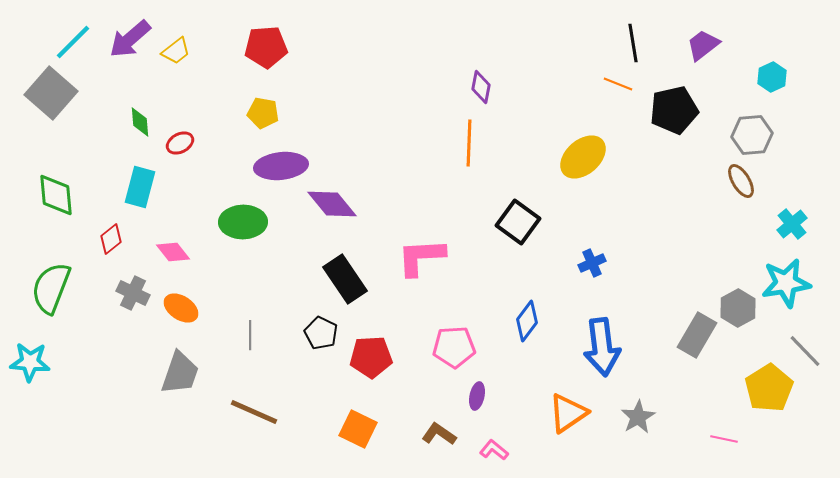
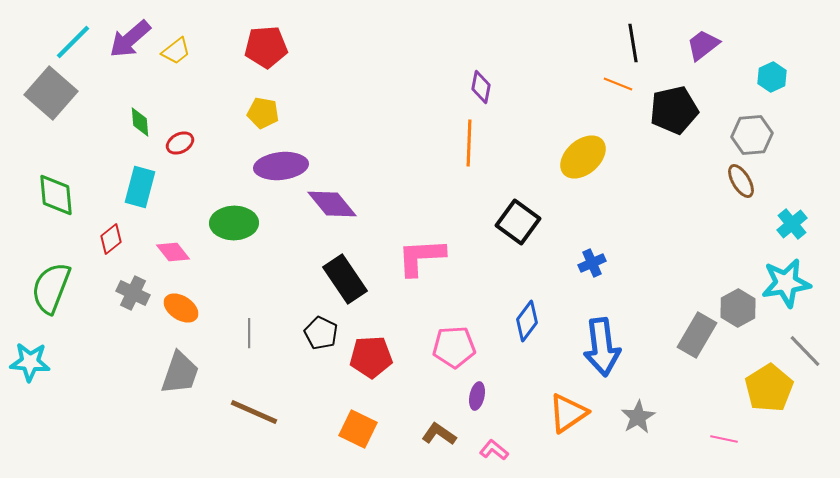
green ellipse at (243, 222): moved 9 px left, 1 px down
gray line at (250, 335): moved 1 px left, 2 px up
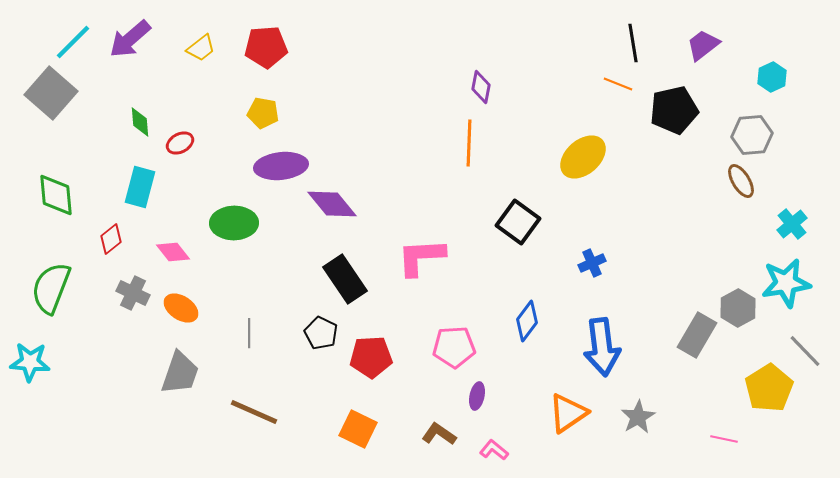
yellow trapezoid at (176, 51): moved 25 px right, 3 px up
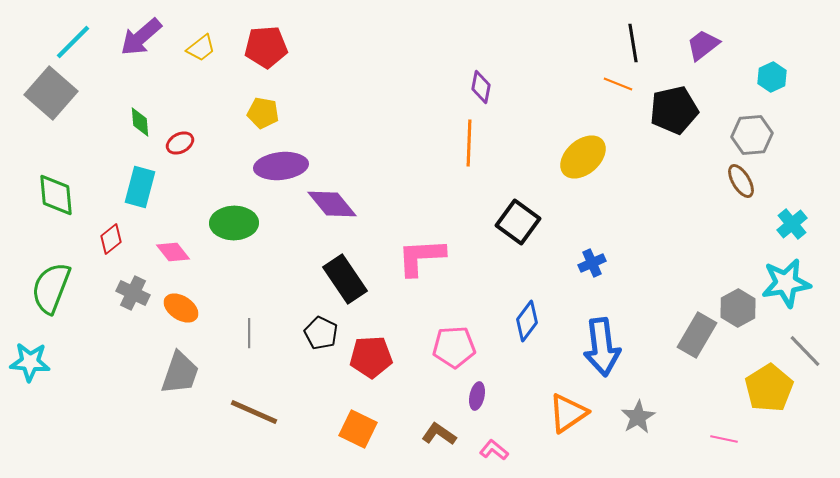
purple arrow at (130, 39): moved 11 px right, 2 px up
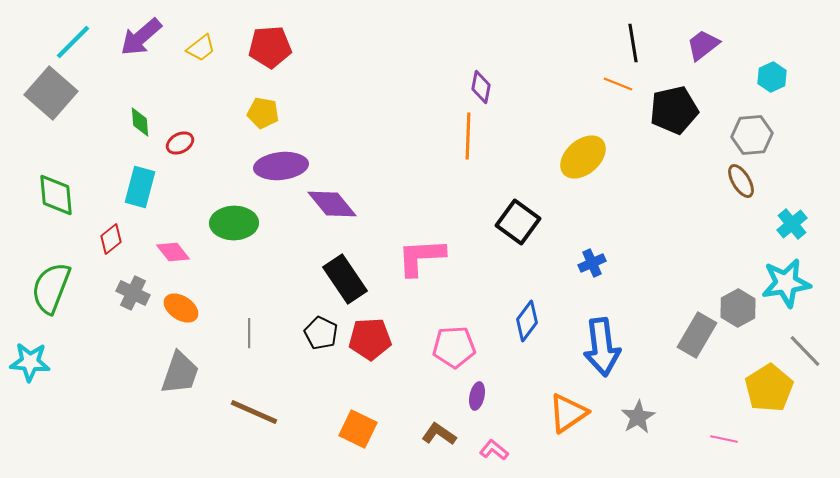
red pentagon at (266, 47): moved 4 px right
orange line at (469, 143): moved 1 px left, 7 px up
red pentagon at (371, 357): moved 1 px left, 18 px up
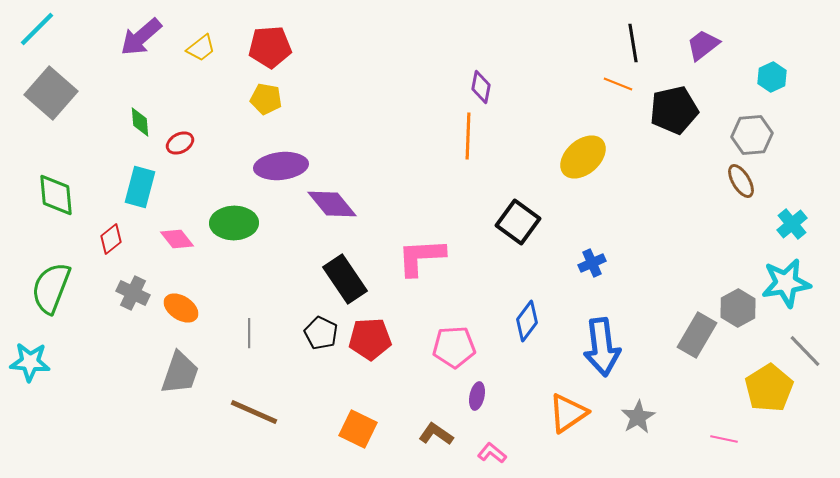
cyan line at (73, 42): moved 36 px left, 13 px up
yellow pentagon at (263, 113): moved 3 px right, 14 px up
pink diamond at (173, 252): moved 4 px right, 13 px up
brown L-shape at (439, 434): moved 3 px left
pink L-shape at (494, 450): moved 2 px left, 3 px down
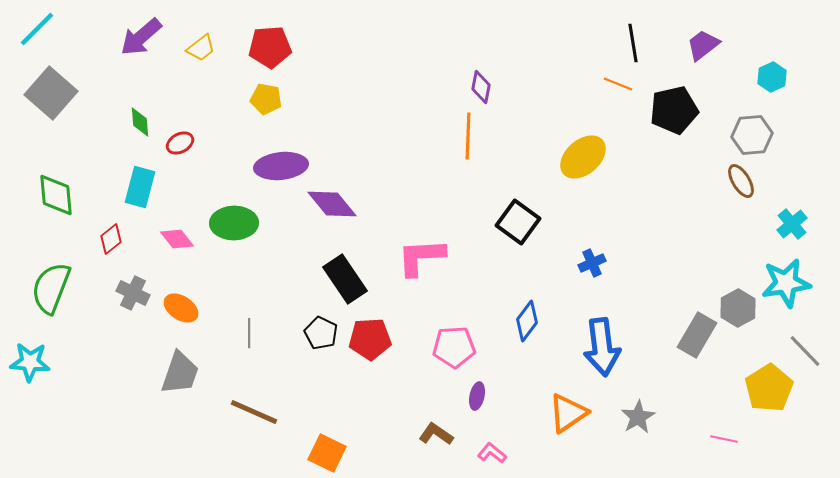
orange square at (358, 429): moved 31 px left, 24 px down
